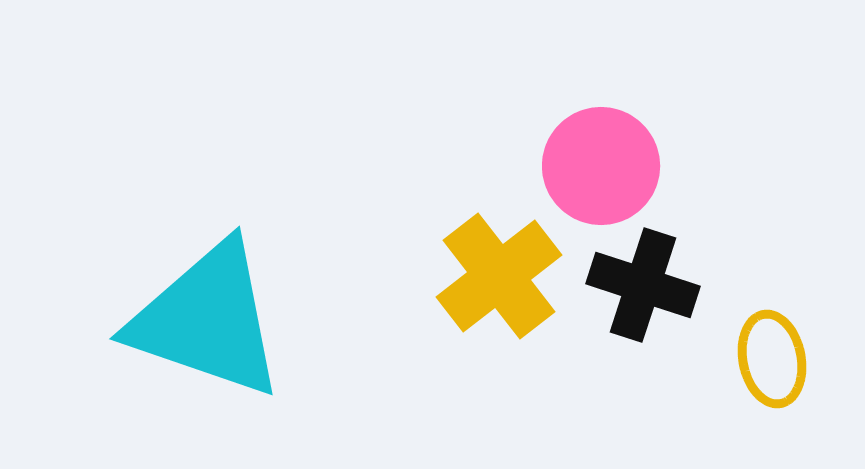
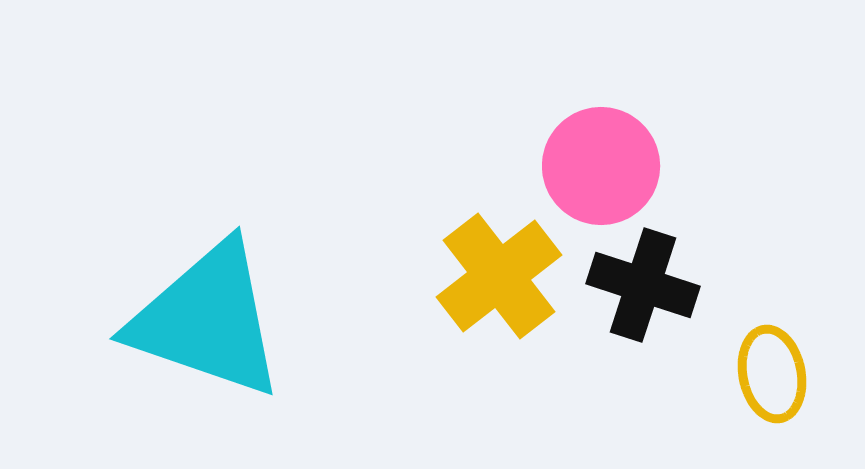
yellow ellipse: moved 15 px down
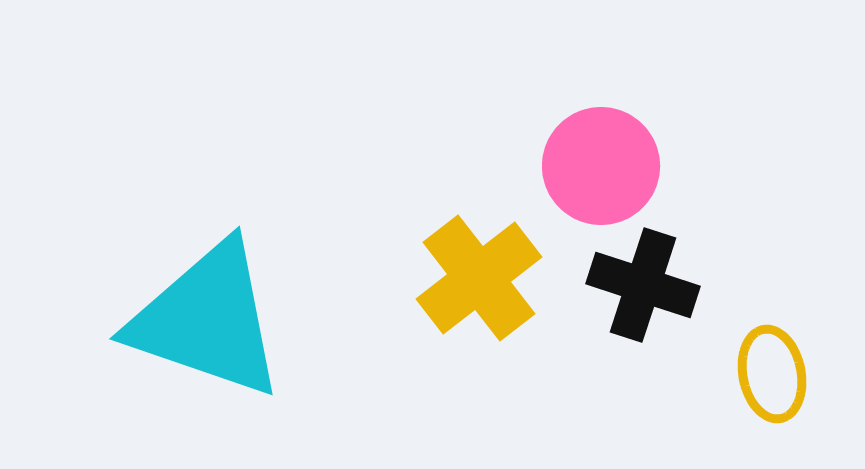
yellow cross: moved 20 px left, 2 px down
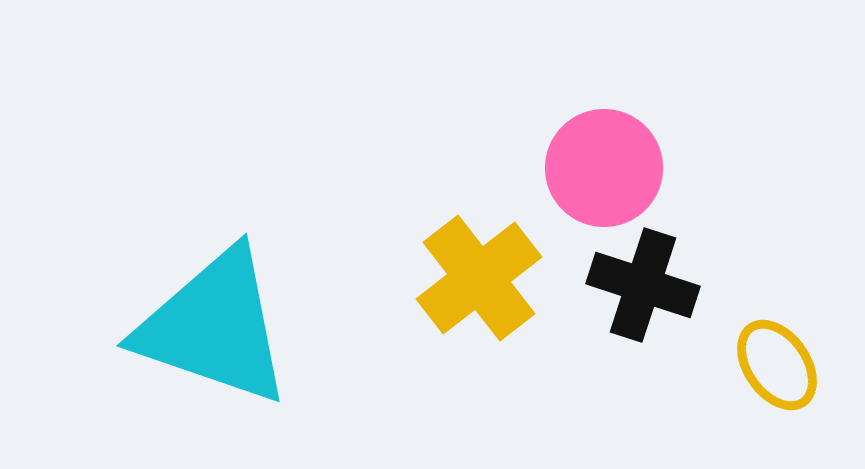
pink circle: moved 3 px right, 2 px down
cyan triangle: moved 7 px right, 7 px down
yellow ellipse: moved 5 px right, 9 px up; rotated 24 degrees counterclockwise
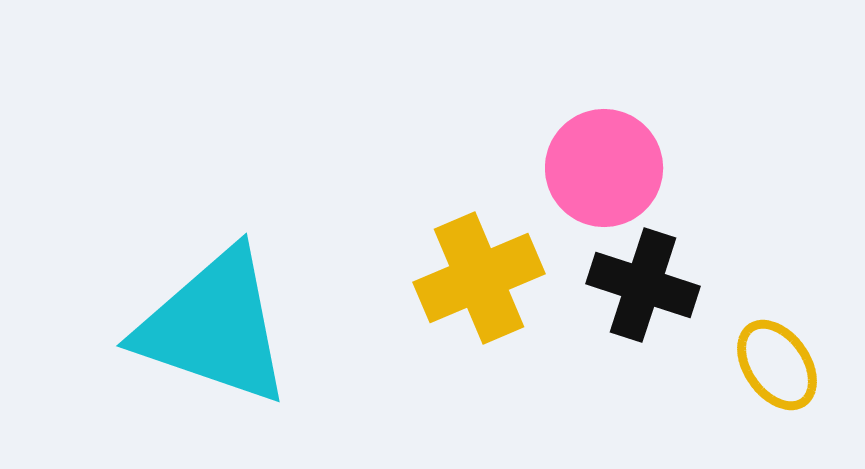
yellow cross: rotated 15 degrees clockwise
